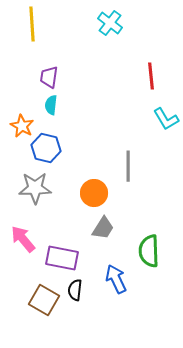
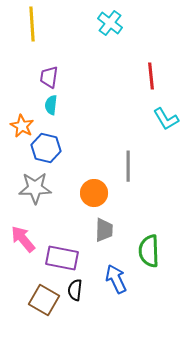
gray trapezoid: moved 1 px right, 2 px down; rotated 30 degrees counterclockwise
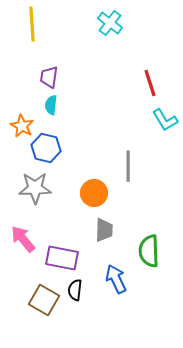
red line: moved 1 px left, 7 px down; rotated 12 degrees counterclockwise
cyan L-shape: moved 1 px left, 1 px down
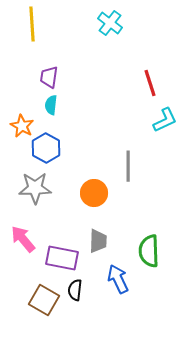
cyan L-shape: rotated 84 degrees counterclockwise
blue hexagon: rotated 16 degrees clockwise
gray trapezoid: moved 6 px left, 11 px down
blue arrow: moved 2 px right
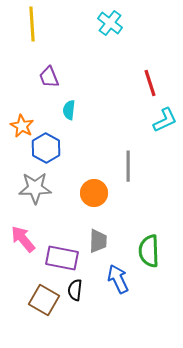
purple trapezoid: rotated 30 degrees counterclockwise
cyan semicircle: moved 18 px right, 5 px down
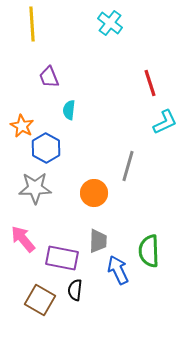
cyan L-shape: moved 2 px down
gray line: rotated 16 degrees clockwise
blue arrow: moved 9 px up
brown square: moved 4 px left
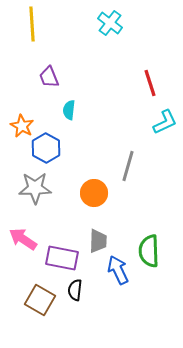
pink arrow: rotated 16 degrees counterclockwise
